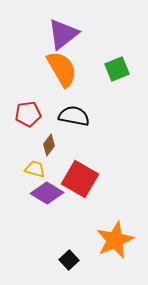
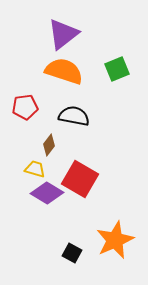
orange semicircle: moved 2 px right, 2 px down; rotated 42 degrees counterclockwise
red pentagon: moved 3 px left, 7 px up
black square: moved 3 px right, 7 px up; rotated 18 degrees counterclockwise
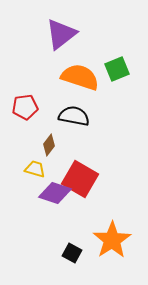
purple triangle: moved 2 px left
orange semicircle: moved 16 px right, 6 px down
purple diamond: moved 8 px right; rotated 12 degrees counterclockwise
orange star: moved 3 px left; rotated 9 degrees counterclockwise
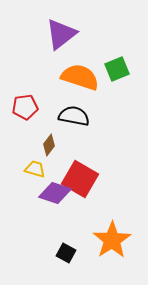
black square: moved 6 px left
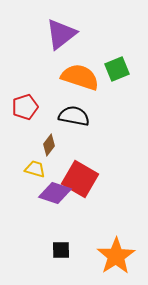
red pentagon: rotated 10 degrees counterclockwise
orange star: moved 4 px right, 16 px down
black square: moved 5 px left, 3 px up; rotated 30 degrees counterclockwise
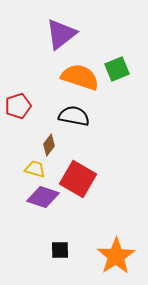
red pentagon: moved 7 px left, 1 px up
red square: moved 2 px left
purple diamond: moved 12 px left, 4 px down
black square: moved 1 px left
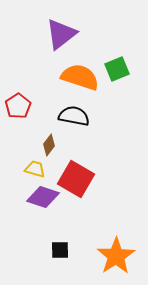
red pentagon: rotated 15 degrees counterclockwise
red square: moved 2 px left
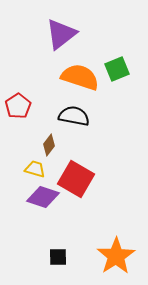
black square: moved 2 px left, 7 px down
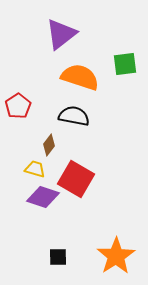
green square: moved 8 px right, 5 px up; rotated 15 degrees clockwise
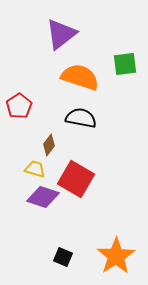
red pentagon: moved 1 px right
black semicircle: moved 7 px right, 2 px down
black square: moved 5 px right; rotated 24 degrees clockwise
